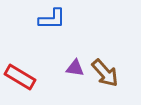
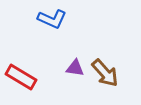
blue L-shape: rotated 24 degrees clockwise
red rectangle: moved 1 px right
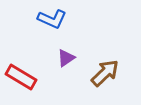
purple triangle: moved 9 px left, 10 px up; rotated 42 degrees counterclockwise
brown arrow: rotated 92 degrees counterclockwise
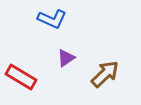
brown arrow: moved 1 px down
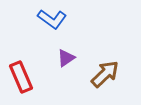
blue L-shape: rotated 12 degrees clockwise
red rectangle: rotated 36 degrees clockwise
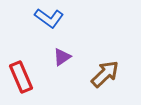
blue L-shape: moved 3 px left, 1 px up
purple triangle: moved 4 px left, 1 px up
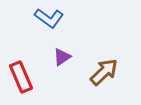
brown arrow: moved 1 px left, 2 px up
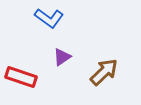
red rectangle: rotated 48 degrees counterclockwise
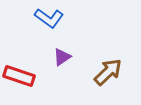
brown arrow: moved 4 px right
red rectangle: moved 2 px left, 1 px up
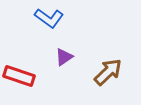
purple triangle: moved 2 px right
